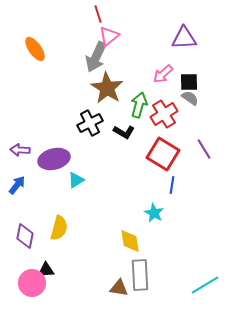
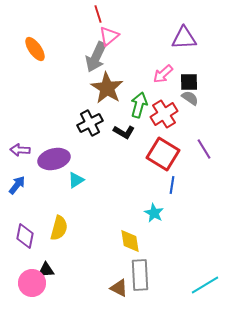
brown triangle: rotated 18 degrees clockwise
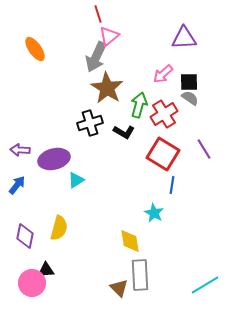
black cross: rotated 10 degrees clockwise
brown triangle: rotated 18 degrees clockwise
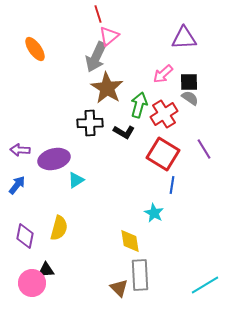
black cross: rotated 15 degrees clockwise
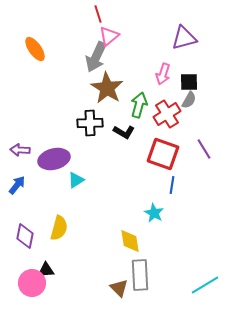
purple triangle: rotated 12 degrees counterclockwise
pink arrow: rotated 30 degrees counterclockwise
gray semicircle: moved 1 px left, 2 px down; rotated 84 degrees clockwise
red cross: moved 3 px right
red square: rotated 12 degrees counterclockwise
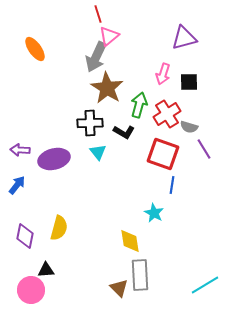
gray semicircle: moved 27 px down; rotated 78 degrees clockwise
cyan triangle: moved 22 px right, 28 px up; rotated 36 degrees counterclockwise
pink circle: moved 1 px left, 7 px down
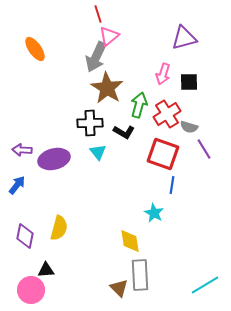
purple arrow: moved 2 px right
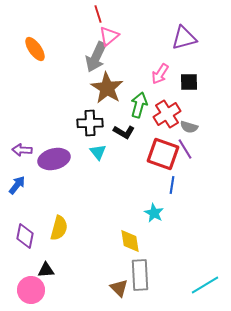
pink arrow: moved 3 px left; rotated 15 degrees clockwise
purple line: moved 19 px left
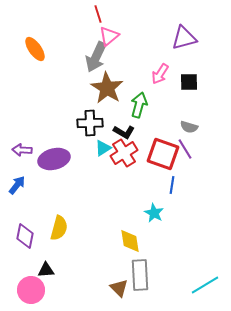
red cross: moved 43 px left, 39 px down
cyan triangle: moved 5 px right, 4 px up; rotated 36 degrees clockwise
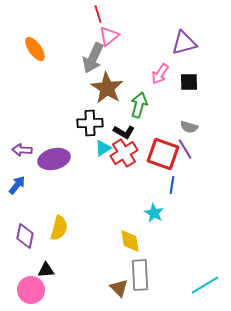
purple triangle: moved 5 px down
gray arrow: moved 3 px left, 1 px down
